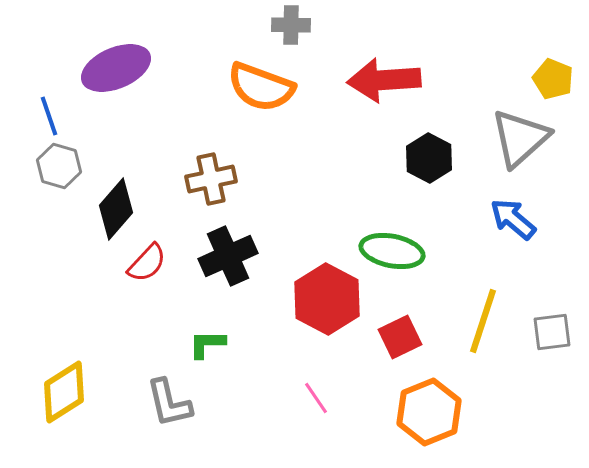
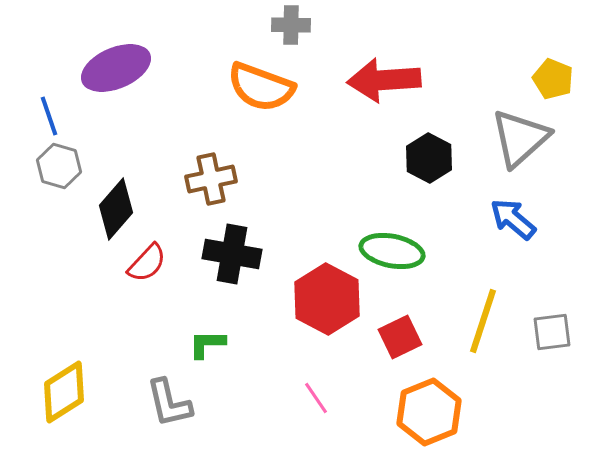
black cross: moved 4 px right, 2 px up; rotated 34 degrees clockwise
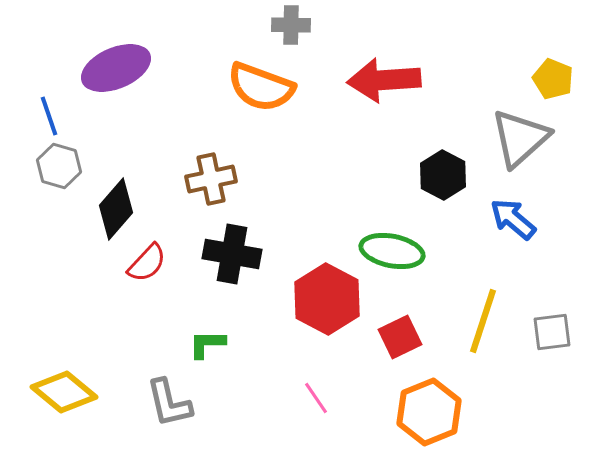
black hexagon: moved 14 px right, 17 px down
yellow diamond: rotated 72 degrees clockwise
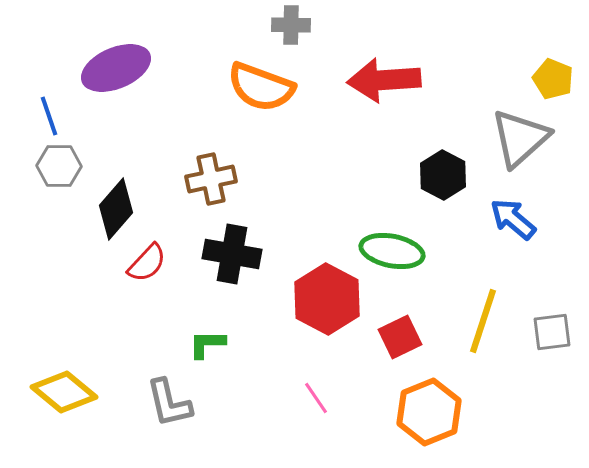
gray hexagon: rotated 15 degrees counterclockwise
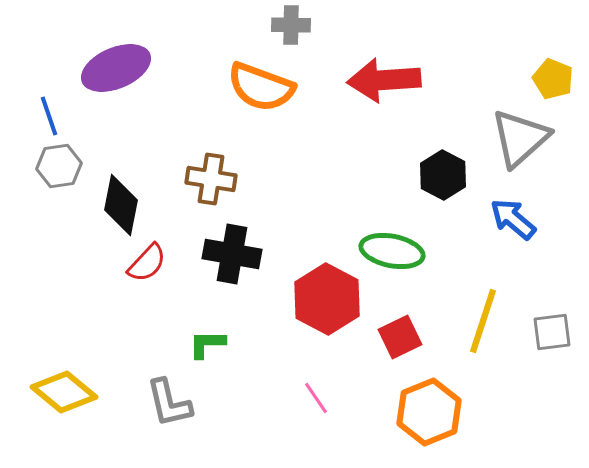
gray hexagon: rotated 9 degrees counterclockwise
brown cross: rotated 21 degrees clockwise
black diamond: moved 5 px right, 4 px up; rotated 30 degrees counterclockwise
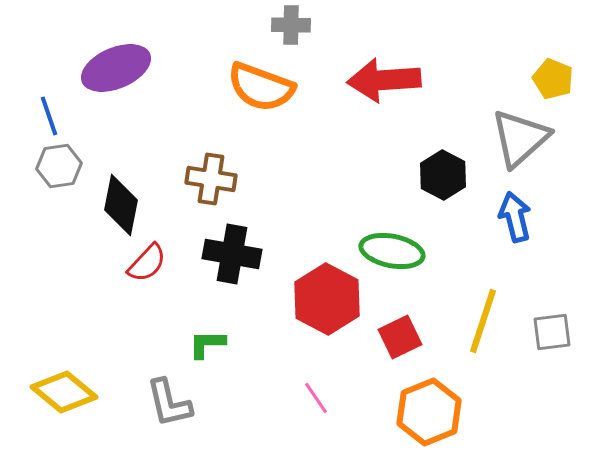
blue arrow: moved 2 px right, 2 px up; rotated 36 degrees clockwise
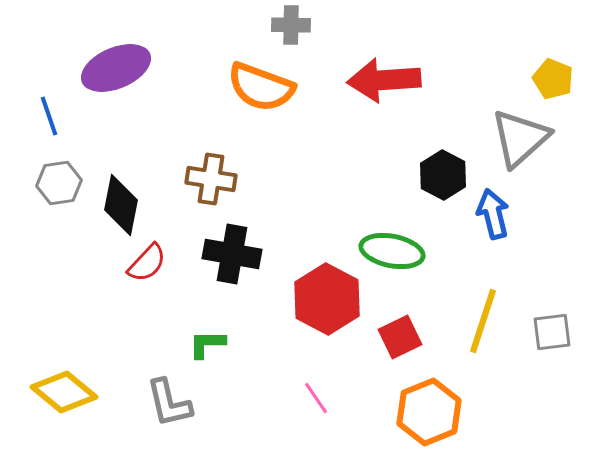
gray hexagon: moved 17 px down
blue arrow: moved 22 px left, 3 px up
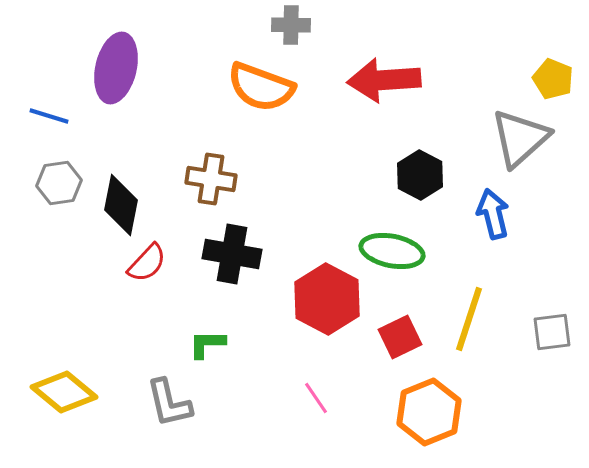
purple ellipse: rotated 54 degrees counterclockwise
blue line: rotated 54 degrees counterclockwise
black hexagon: moved 23 px left
yellow line: moved 14 px left, 2 px up
